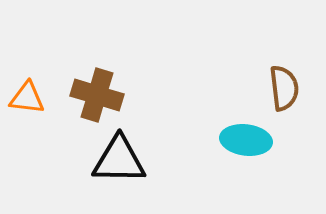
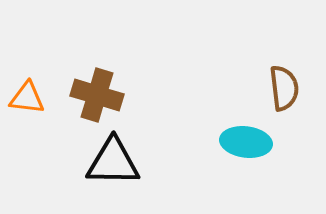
cyan ellipse: moved 2 px down
black triangle: moved 6 px left, 2 px down
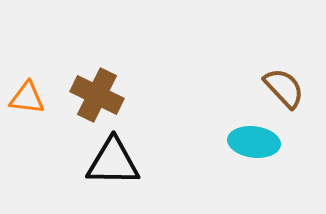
brown semicircle: rotated 36 degrees counterclockwise
brown cross: rotated 9 degrees clockwise
cyan ellipse: moved 8 px right
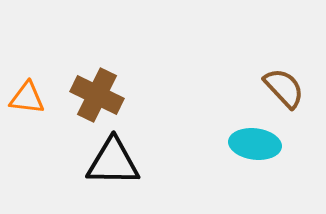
cyan ellipse: moved 1 px right, 2 px down
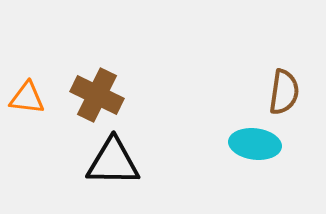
brown semicircle: moved 4 px down; rotated 51 degrees clockwise
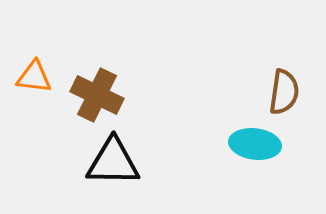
orange triangle: moved 7 px right, 21 px up
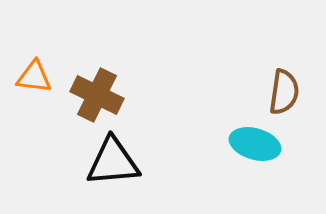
cyan ellipse: rotated 9 degrees clockwise
black triangle: rotated 6 degrees counterclockwise
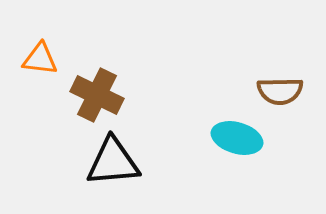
orange triangle: moved 6 px right, 18 px up
brown semicircle: moved 4 px left, 1 px up; rotated 81 degrees clockwise
cyan ellipse: moved 18 px left, 6 px up
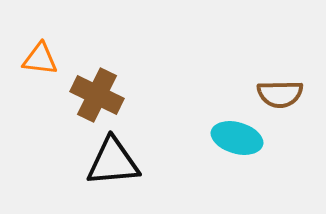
brown semicircle: moved 3 px down
